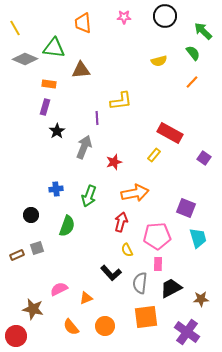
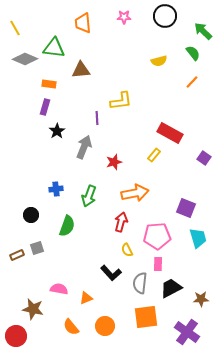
pink semicircle at (59, 289): rotated 36 degrees clockwise
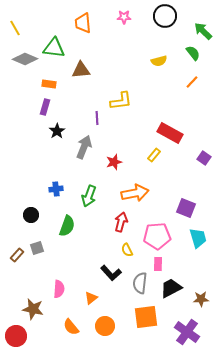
brown rectangle at (17, 255): rotated 24 degrees counterclockwise
pink semicircle at (59, 289): rotated 84 degrees clockwise
orange triangle at (86, 298): moved 5 px right; rotated 16 degrees counterclockwise
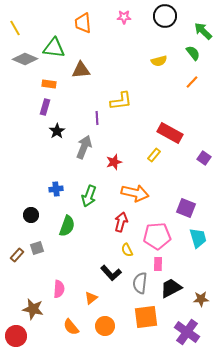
orange arrow at (135, 193): rotated 24 degrees clockwise
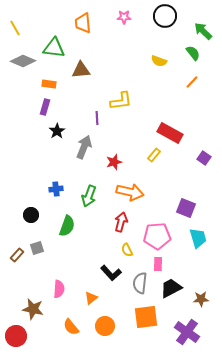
gray diamond at (25, 59): moved 2 px left, 2 px down
yellow semicircle at (159, 61): rotated 35 degrees clockwise
orange arrow at (135, 193): moved 5 px left, 1 px up
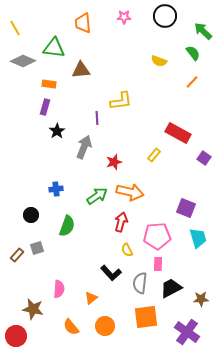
red rectangle at (170, 133): moved 8 px right
green arrow at (89, 196): moved 8 px right; rotated 145 degrees counterclockwise
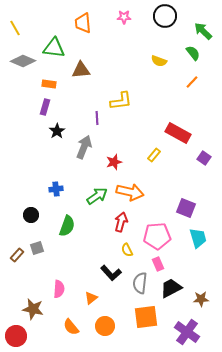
pink rectangle at (158, 264): rotated 24 degrees counterclockwise
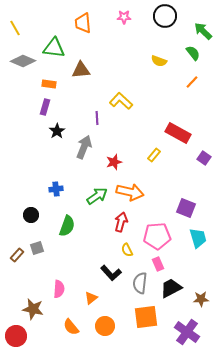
yellow L-shape at (121, 101): rotated 130 degrees counterclockwise
